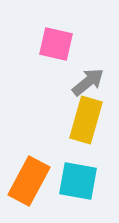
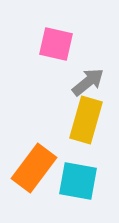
orange rectangle: moved 5 px right, 13 px up; rotated 9 degrees clockwise
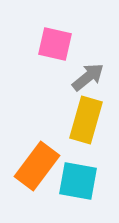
pink square: moved 1 px left
gray arrow: moved 5 px up
orange rectangle: moved 3 px right, 2 px up
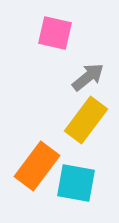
pink square: moved 11 px up
yellow rectangle: rotated 21 degrees clockwise
cyan square: moved 2 px left, 2 px down
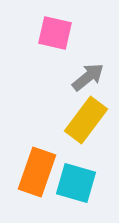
orange rectangle: moved 6 px down; rotated 18 degrees counterclockwise
cyan square: rotated 6 degrees clockwise
